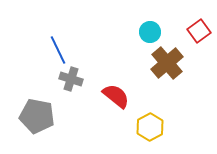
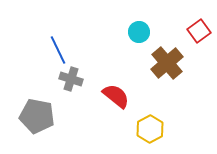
cyan circle: moved 11 px left
yellow hexagon: moved 2 px down
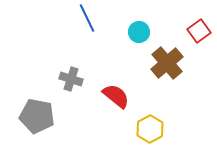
blue line: moved 29 px right, 32 px up
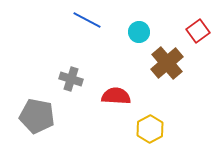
blue line: moved 2 px down; rotated 36 degrees counterclockwise
red square: moved 1 px left
red semicircle: rotated 36 degrees counterclockwise
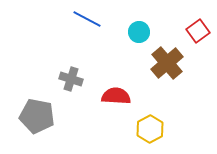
blue line: moved 1 px up
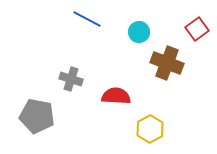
red square: moved 1 px left, 2 px up
brown cross: rotated 28 degrees counterclockwise
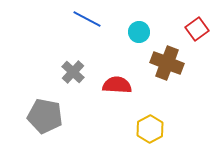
gray cross: moved 2 px right, 7 px up; rotated 25 degrees clockwise
red semicircle: moved 1 px right, 11 px up
gray pentagon: moved 8 px right
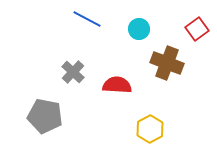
cyan circle: moved 3 px up
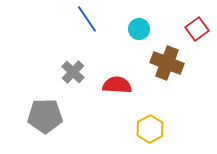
blue line: rotated 28 degrees clockwise
gray pentagon: rotated 12 degrees counterclockwise
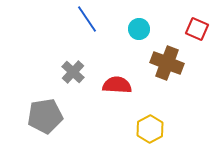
red square: rotated 30 degrees counterclockwise
gray pentagon: rotated 8 degrees counterclockwise
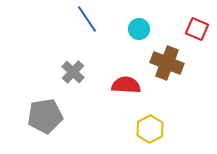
red semicircle: moved 9 px right
